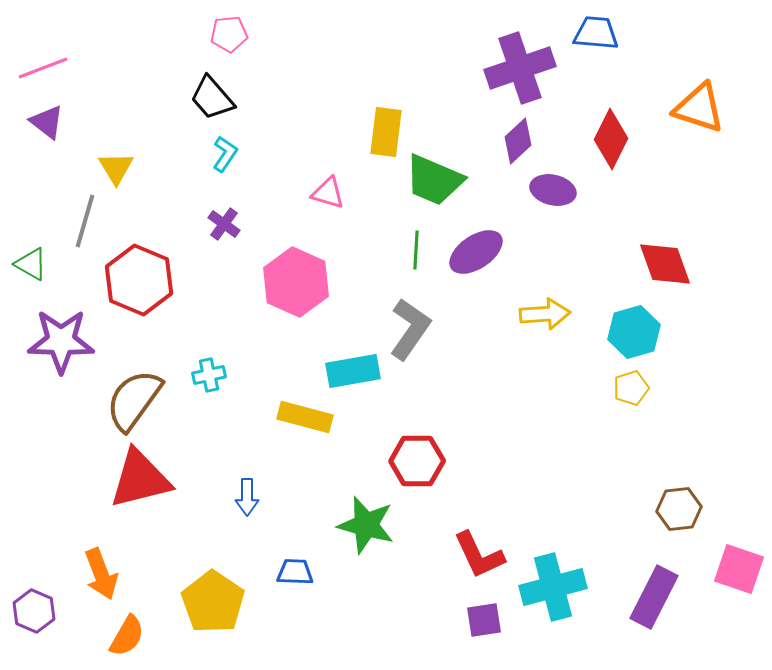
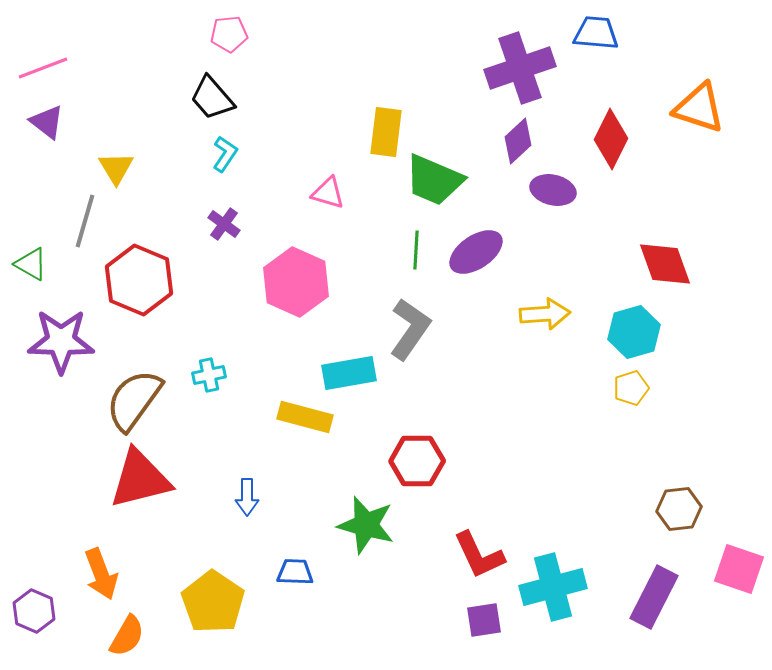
cyan rectangle at (353, 371): moved 4 px left, 2 px down
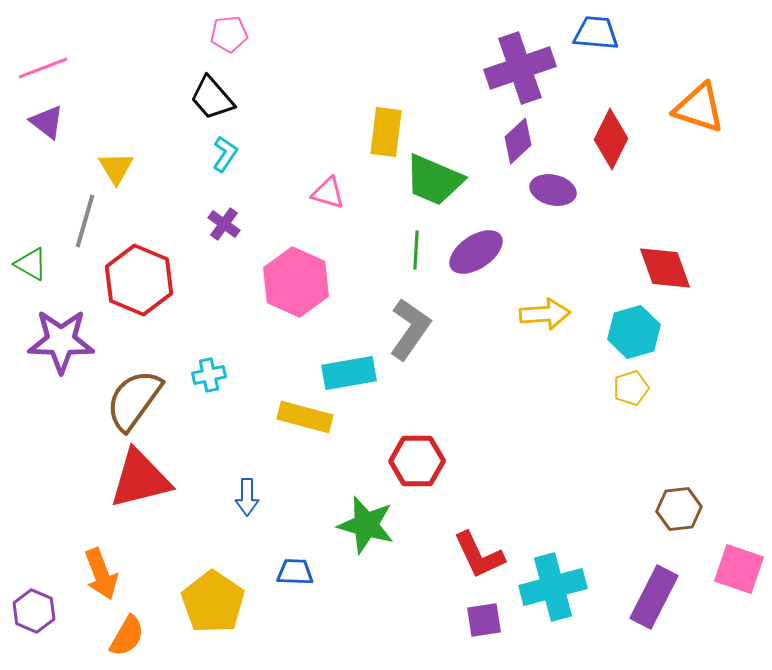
red diamond at (665, 264): moved 4 px down
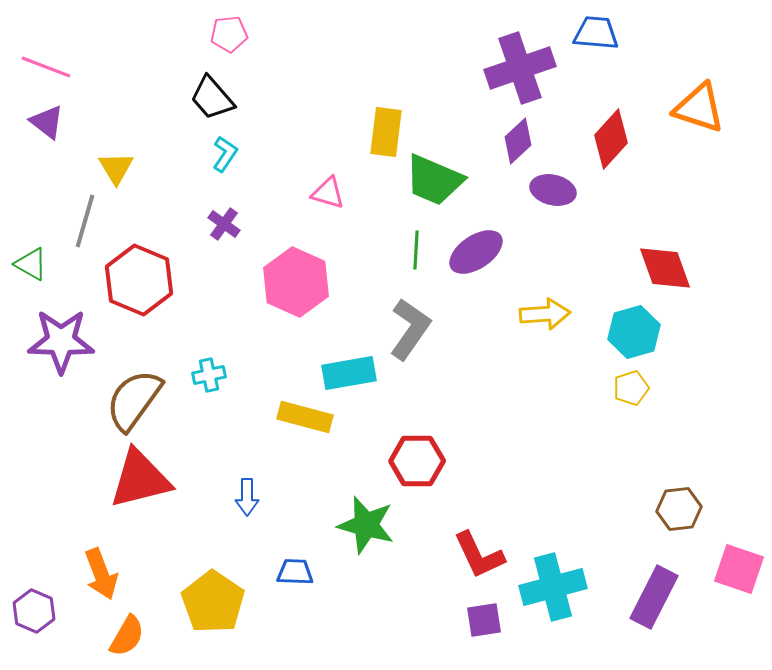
pink line at (43, 68): moved 3 px right, 1 px up; rotated 42 degrees clockwise
red diamond at (611, 139): rotated 16 degrees clockwise
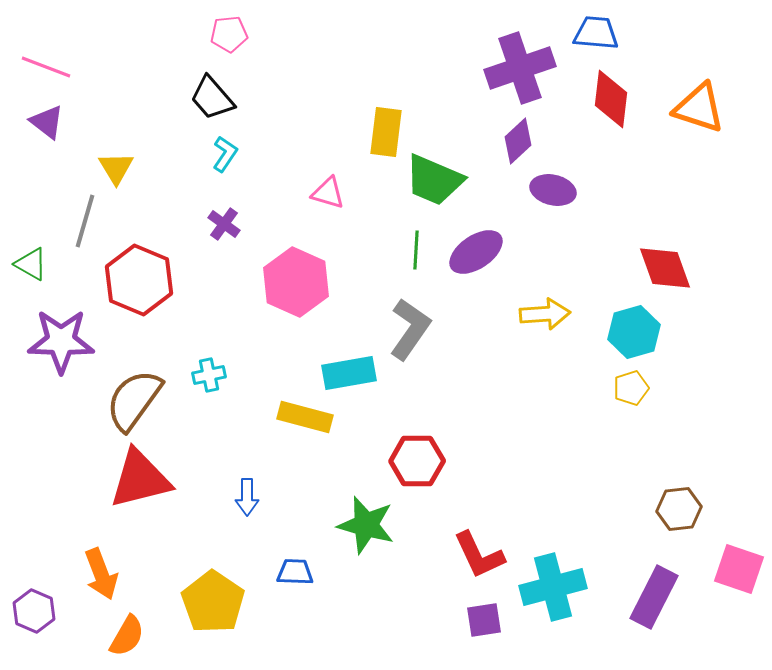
red diamond at (611, 139): moved 40 px up; rotated 36 degrees counterclockwise
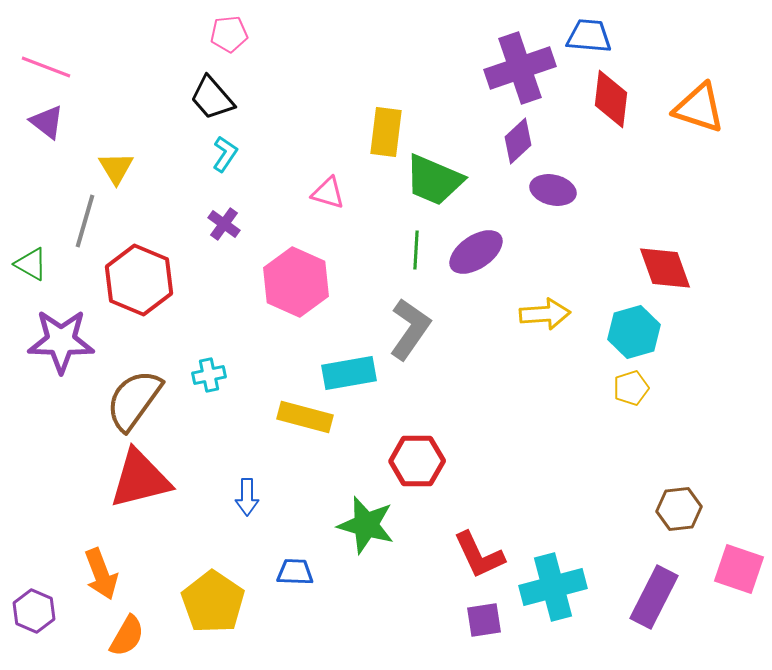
blue trapezoid at (596, 33): moved 7 px left, 3 px down
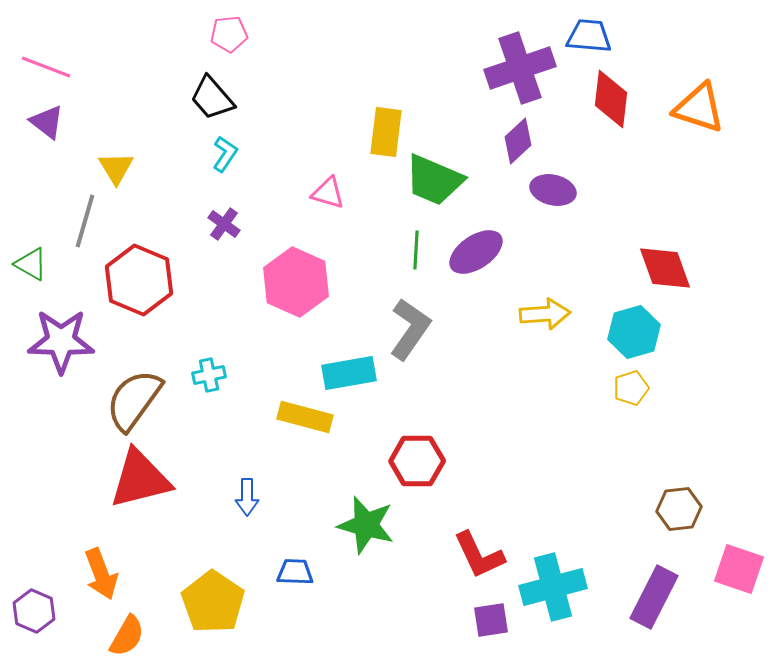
purple square at (484, 620): moved 7 px right
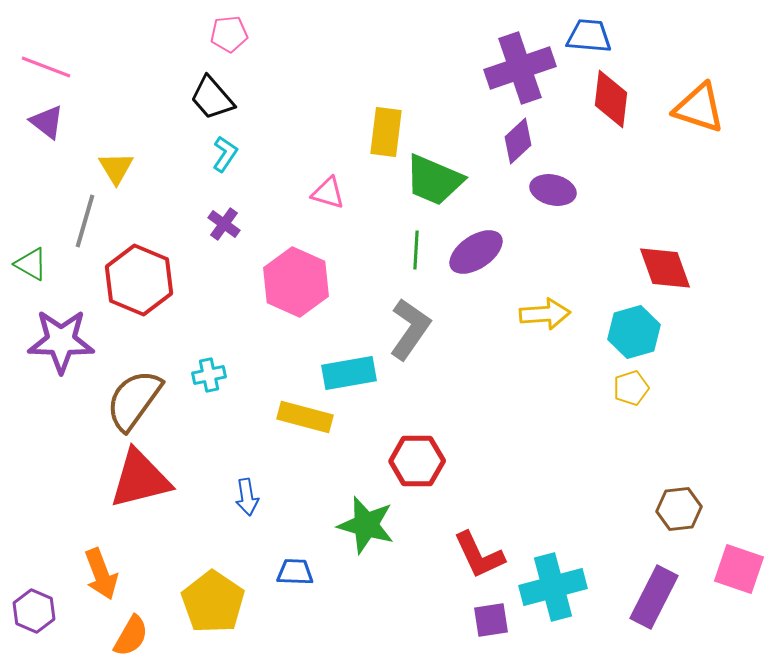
blue arrow at (247, 497): rotated 9 degrees counterclockwise
orange semicircle at (127, 636): moved 4 px right
